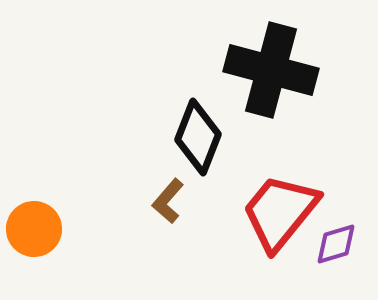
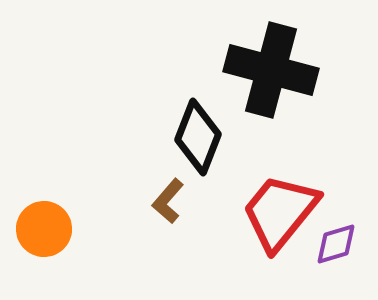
orange circle: moved 10 px right
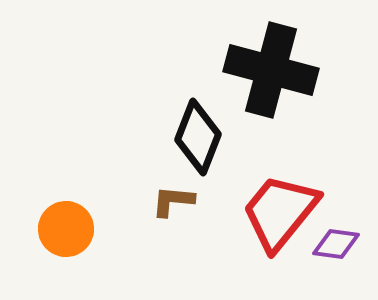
brown L-shape: moved 5 px right; rotated 54 degrees clockwise
orange circle: moved 22 px right
purple diamond: rotated 24 degrees clockwise
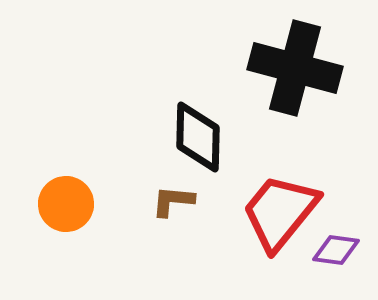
black cross: moved 24 px right, 2 px up
black diamond: rotated 20 degrees counterclockwise
orange circle: moved 25 px up
purple diamond: moved 6 px down
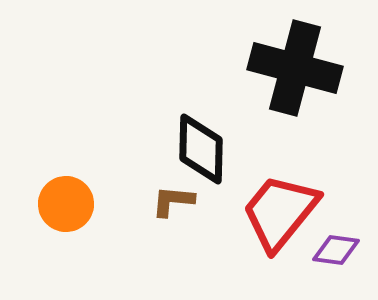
black diamond: moved 3 px right, 12 px down
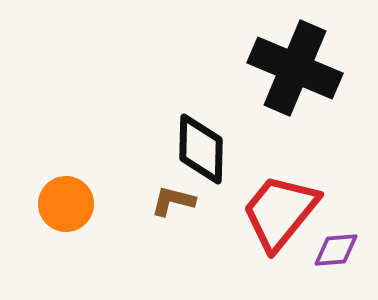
black cross: rotated 8 degrees clockwise
brown L-shape: rotated 9 degrees clockwise
purple diamond: rotated 12 degrees counterclockwise
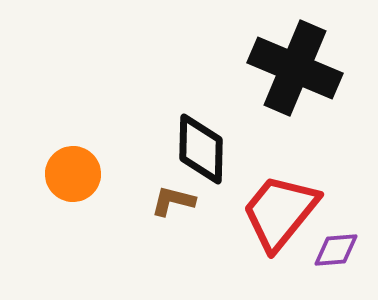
orange circle: moved 7 px right, 30 px up
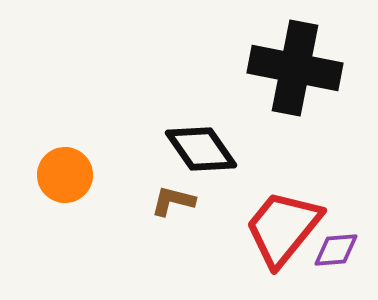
black cross: rotated 12 degrees counterclockwise
black diamond: rotated 36 degrees counterclockwise
orange circle: moved 8 px left, 1 px down
red trapezoid: moved 3 px right, 16 px down
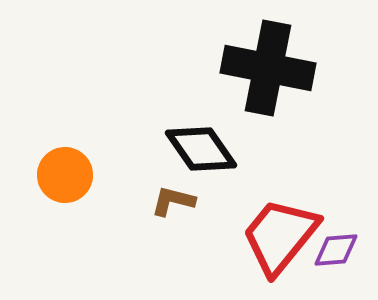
black cross: moved 27 px left
red trapezoid: moved 3 px left, 8 px down
